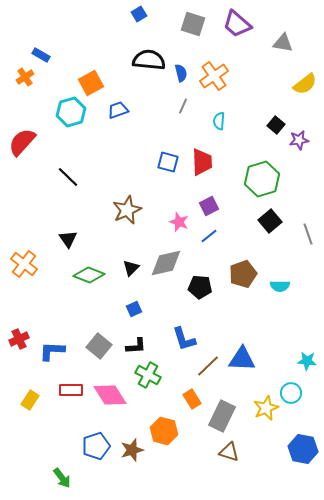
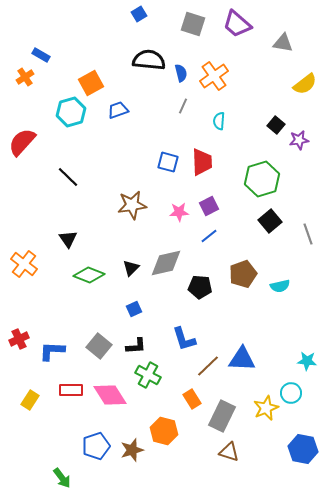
brown star at (127, 210): moved 5 px right, 5 px up; rotated 16 degrees clockwise
pink star at (179, 222): moved 10 px up; rotated 24 degrees counterclockwise
cyan semicircle at (280, 286): rotated 12 degrees counterclockwise
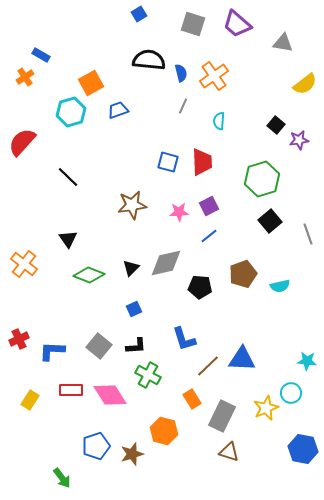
brown star at (132, 450): moved 4 px down
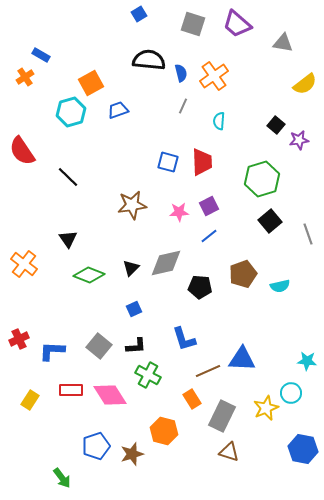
red semicircle at (22, 142): moved 9 px down; rotated 76 degrees counterclockwise
brown line at (208, 366): moved 5 px down; rotated 20 degrees clockwise
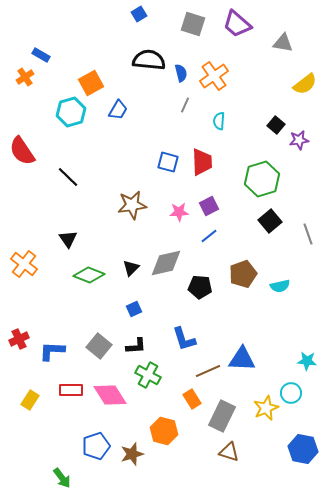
gray line at (183, 106): moved 2 px right, 1 px up
blue trapezoid at (118, 110): rotated 140 degrees clockwise
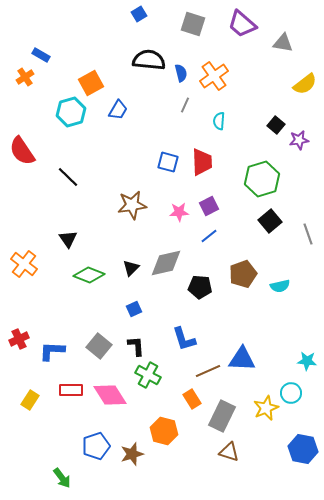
purple trapezoid at (237, 24): moved 5 px right
black L-shape at (136, 346): rotated 90 degrees counterclockwise
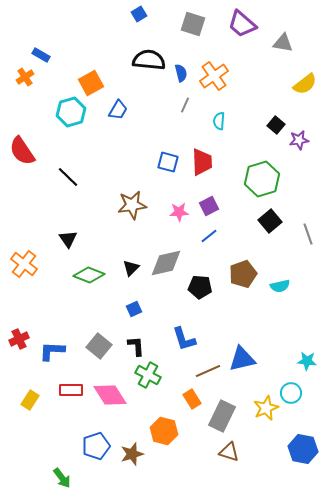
blue triangle at (242, 359): rotated 16 degrees counterclockwise
